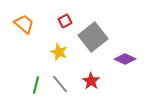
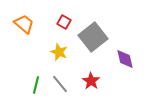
red square: moved 1 px left, 1 px down; rotated 32 degrees counterclockwise
purple diamond: rotated 50 degrees clockwise
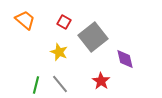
orange trapezoid: moved 1 px right, 4 px up
red star: moved 10 px right
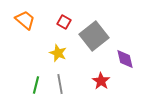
gray square: moved 1 px right, 1 px up
yellow star: moved 1 px left, 1 px down
gray line: rotated 30 degrees clockwise
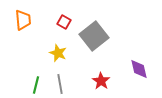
orange trapezoid: moved 2 px left; rotated 45 degrees clockwise
purple diamond: moved 14 px right, 10 px down
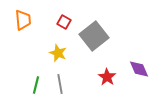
purple diamond: rotated 10 degrees counterclockwise
red star: moved 6 px right, 4 px up
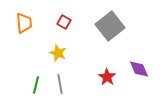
orange trapezoid: moved 1 px right, 3 px down
gray square: moved 16 px right, 10 px up
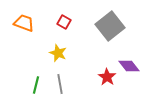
orange trapezoid: rotated 65 degrees counterclockwise
purple diamond: moved 10 px left, 3 px up; rotated 15 degrees counterclockwise
